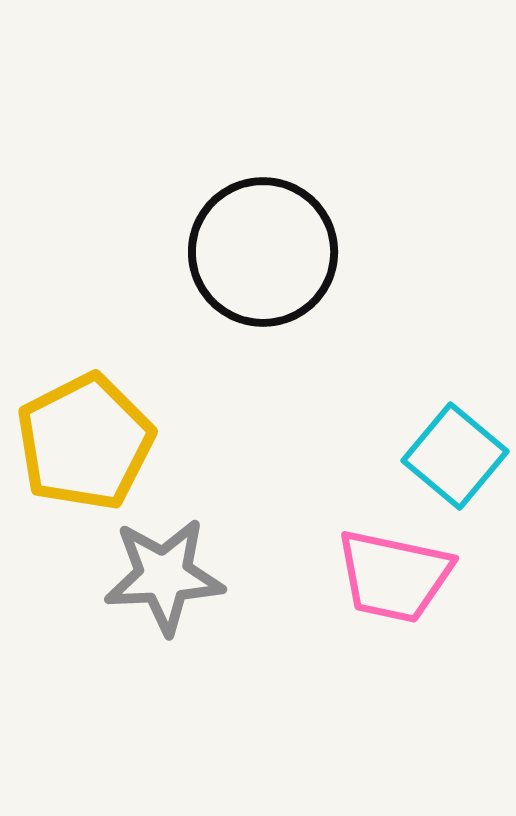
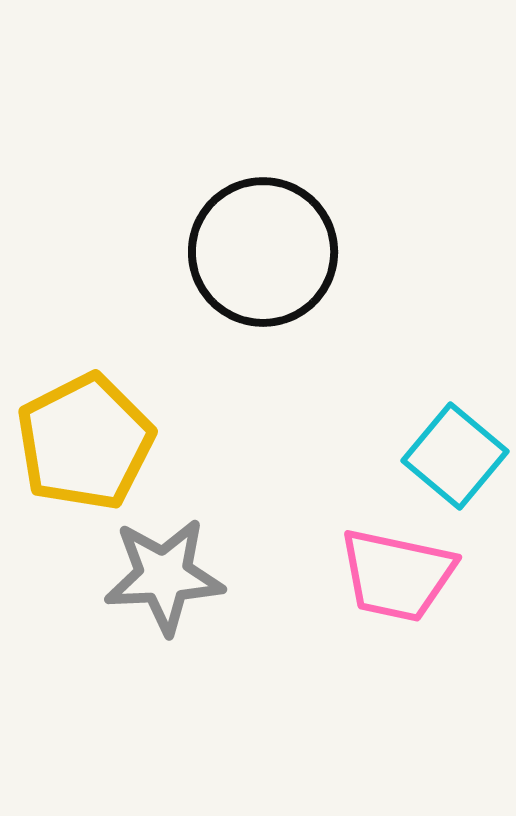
pink trapezoid: moved 3 px right, 1 px up
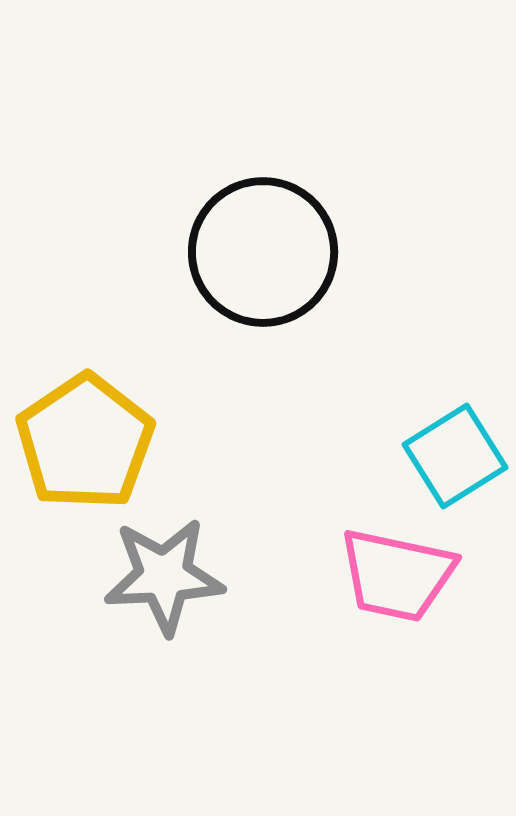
yellow pentagon: rotated 7 degrees counterclockwise
cyan square: rotated 18 degrees clockwise
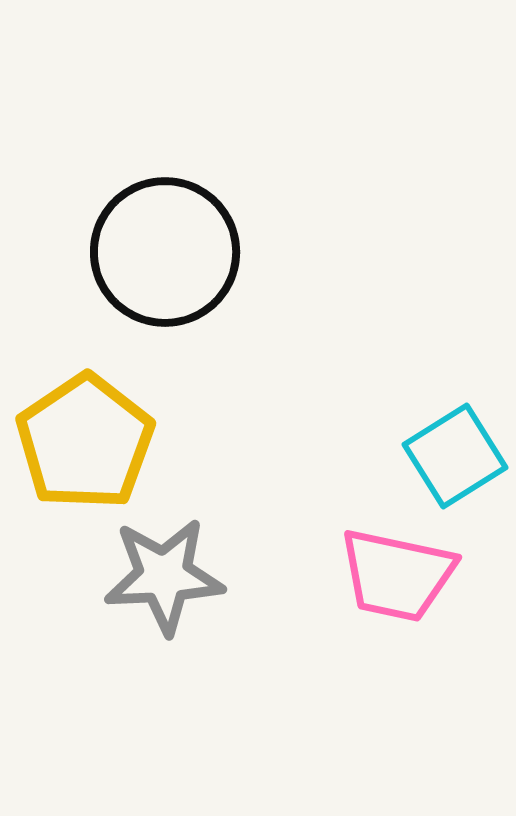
black circle: moved 98 px left
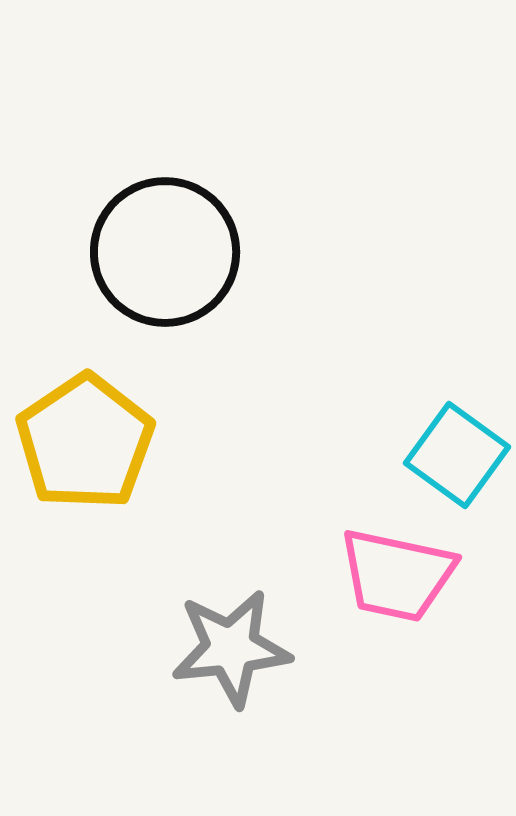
cyan square: moved 2 px right, 1 px up; rotated 22 degrees counterclockwise
gray star: moved 67 px right, 72 px down; rotated 3 degrees counterclockwise
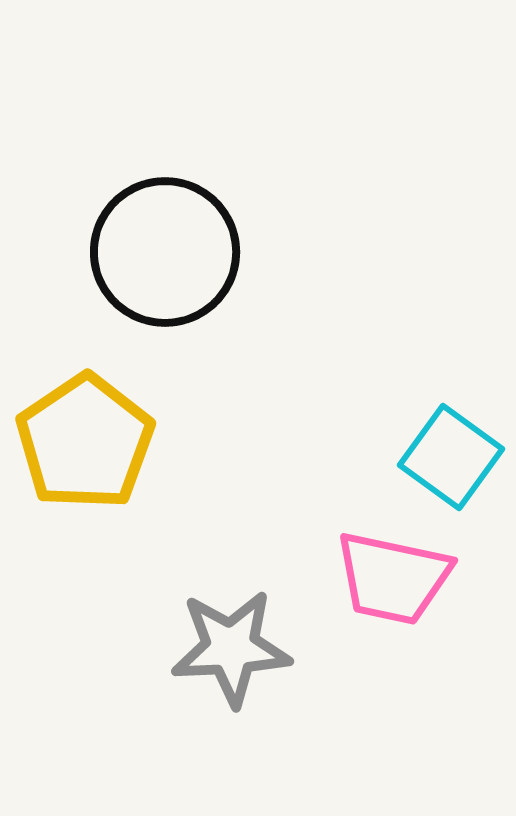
cyan square: moved 6 px left, 2 px down
pink trapezoid: moved 4 px left, 3 px down
gray star: rotated 3 degrees clockwise
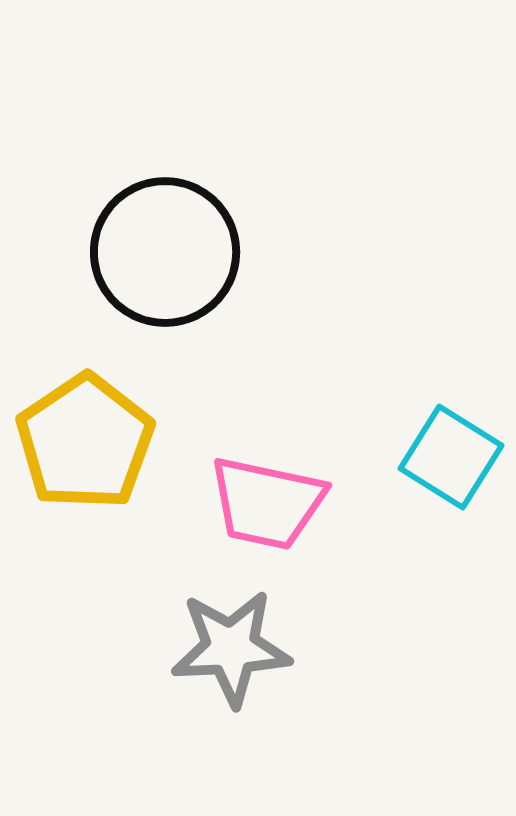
cyan square: rotated 4 degrees counterclockwise
pink trapezoid: moved 126 px left, 75 px up
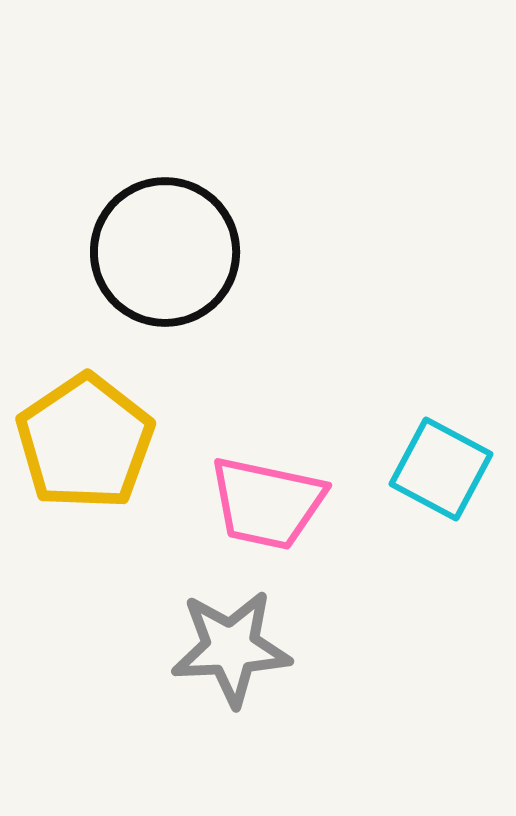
cyan square: moved 10 px left, 12 px down; rotated 4 degrees counterclockwise
